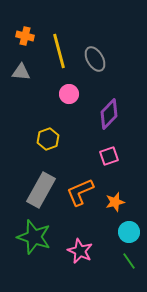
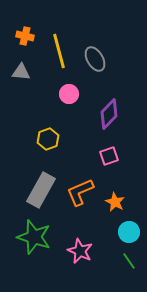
orange star: rotated 30 degrees counterclockwise
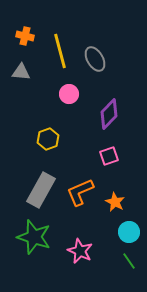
yellow line: moved 1 px right
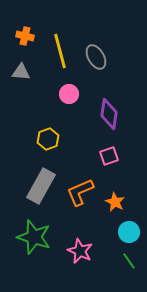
gray ellipse: moved 1 px right, 2 px up
purple diamond: rotated 36 degrees counterclockwise
gray rectangle: moved 4 px up
